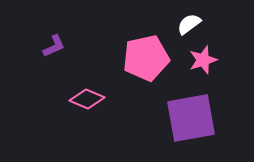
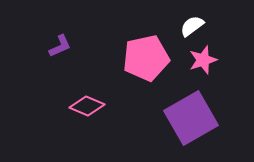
white semicircle: moved 3 px right, 2 px down
purple L-shape: moved 6 px right
pink diamond: moved 7 px down
purple square: rotated 20 degrees counterclockwise
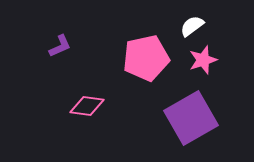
pink diamond: rotated 16 degrees counterclockwise
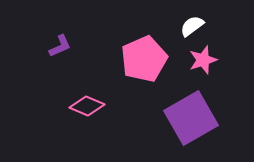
pink pentagon: moved 2 px left, 1 px down; rotated 12 degrees counterclockwise
pink diamond: rotated 16 degrees clockwise
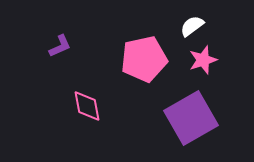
pink pentagon: rotated 12 degrees clockwise
pink diamond: rotated 56 degrees clockwise
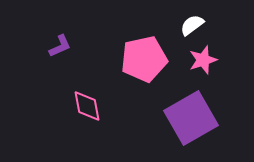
white semicircle: moved 1 px up
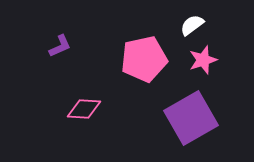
pink diamond: moved 3 px left, 3 px down; rotated 76 degrees counterclockwise
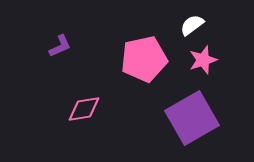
pink diamond: rotated 12 degrees counterclockwise
purple square: moved 1 px right
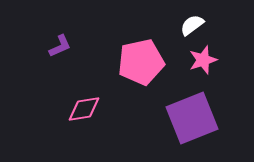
pink pentagon: moved 3 px left, 3 px down
purple square: rotated 8 degrees clockwise
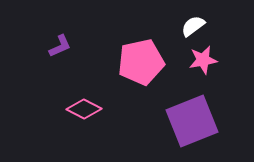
white semicircle: moved 1 px right, 1 px down
pink star: rotated 8 degrees clockwise
pink diamond: rotated 36 degrees clockwise
purple square: moved 3 px down
